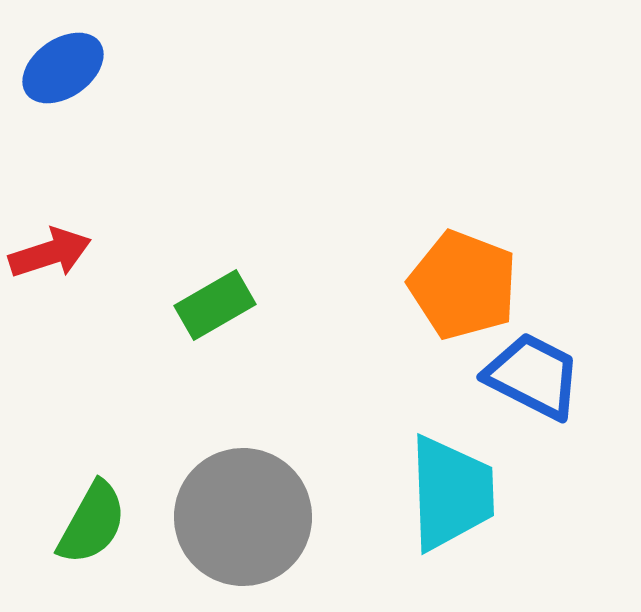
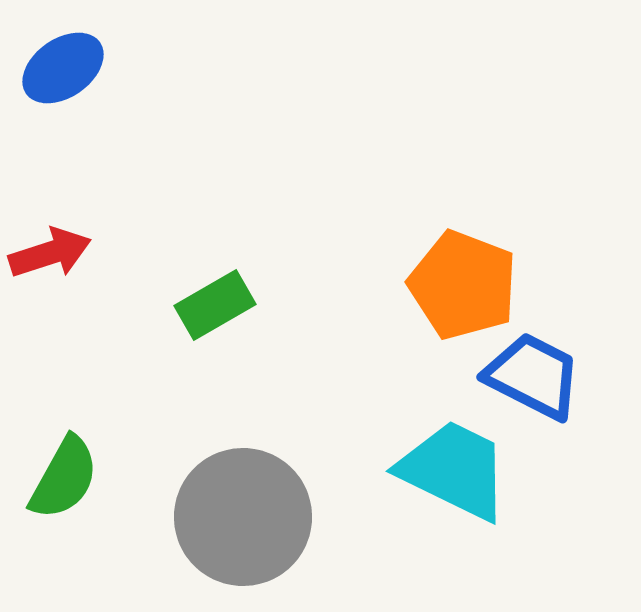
cyan trapezoid: moved 3 px right, 23 px up; rotated 62 degrees counterclockwise
green semicircle: moved 28 px left, 45 px up
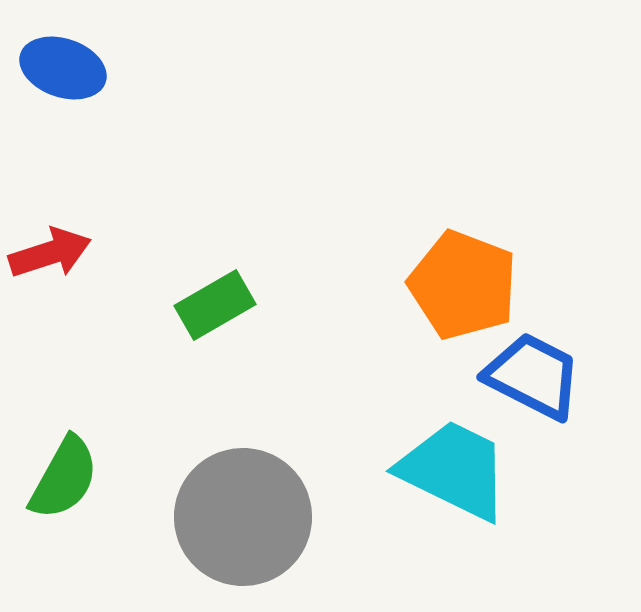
blue ellipse: rotated 54 degrees clockwise
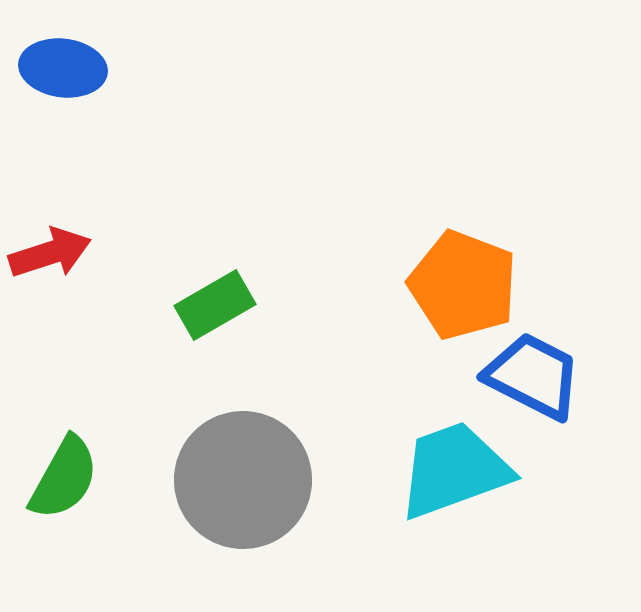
blue ellipse: rotated 12 degrees counterclockwise
cyan trapezoid: rotated 46 degrees counterclockwise
gray circle: moved 37 px up
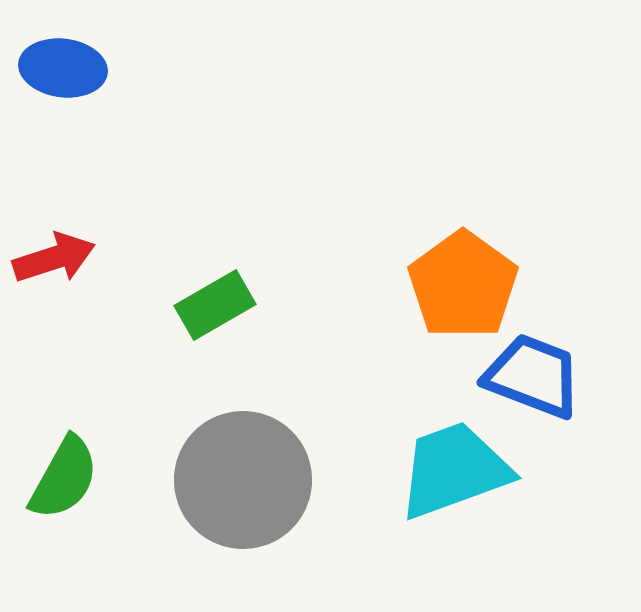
red arrow: moved 4 px right, 5 px down
orange pentagon: rotated 15 degrees clockwise
blue trapezoid: rotated 6 degrees counterclockwise
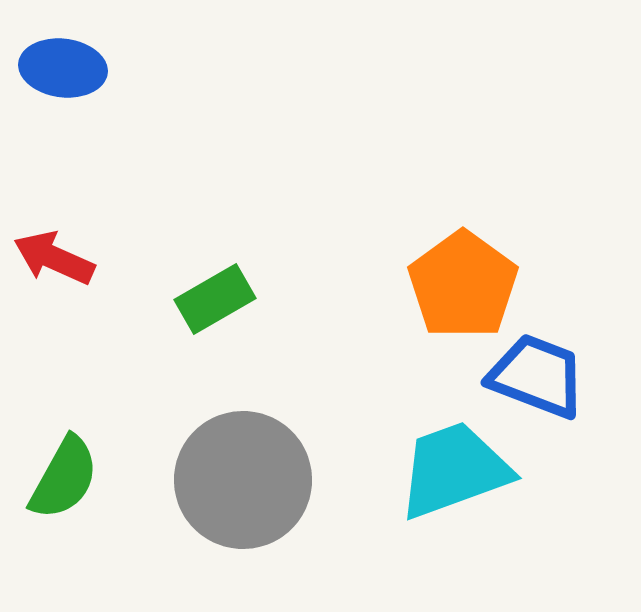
red arrow: rotated 138 degrees counterclockwise
green rectangle: moved 6 px up
blue trapezoid: moved 4 px right
